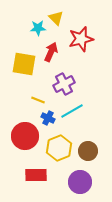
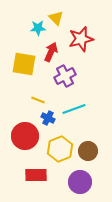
purple cross: moved 1 px right, 8 px up
cyan line: moved 2 px right, 2 px up; rotated 10 degrees clockwise
yellow hexagon: moved 1 px right, 1 px down
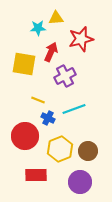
yellow triangle: rotated 49 degrees counterclockwise
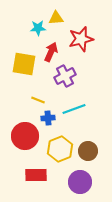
blue cross: rotated 32 degrees counterclockwise
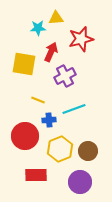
blue cross: moved 1 px right, 2 px down
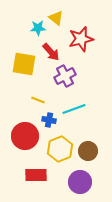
yellow triangle: rotated 42 degrees clockwise
red arrow: rotated 114 degrees clockwise
blue cross: rotated 16 degrees clockwise
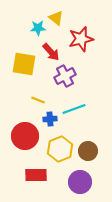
blue cross: moved 1 px right, 1 px up; rotated 16 degrees counterclockwise
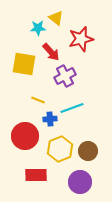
cyan line: moved 2 px left, 1 px up
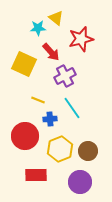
yellow square: rotated 15 degrees clockwise
cyan line: rotated 75 degrees clockwise
